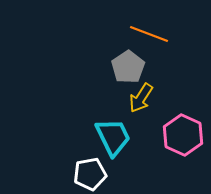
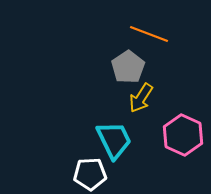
cyan trapezoid: moved 1 px right, 3 px down
white pentagon: rotated 8 degrees clockwise
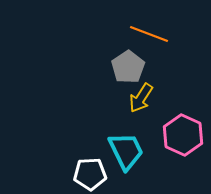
cyan trapezoid: moved 12 px right, 11 px down
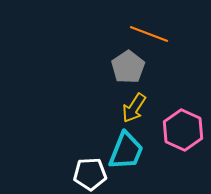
yellow arrow: moved 7 px left, 10 px down
pink hexagon: moved 5 px up
cyan trapezoid: rotated 48 degrees clockwise
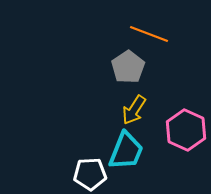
yellow arrow: moved 2 px down
pink hexagon: moved 3 px right
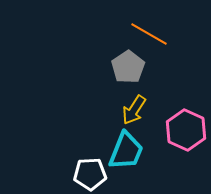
orange line: rotated 9 degrees clockwise
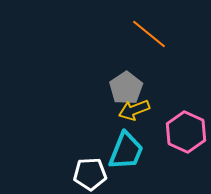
orange line: rotated 9 degrees clockwise
gray pentagon: moved 2 px left, 21 px down
yellow arrow: rotated 36 degrees clockwise
pink hexagon: moved 2 px down
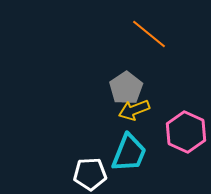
cyan trapezoid: moved 3 px right, 2 px down
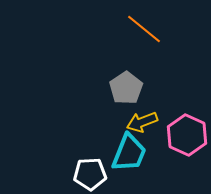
orange line: moved 5 px left, 5 px up
yellow arrow: moved 8 px right, 12 px down
pink hexagon: moved 1 px right, 3 px down
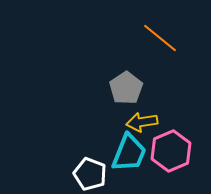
orange line: moved 16 px right, 9 px down
yellow arrow: rotated 12 degrees clockwise
pink hexagon: moved 16 px left, 16 px down; rotated 12 degrees clockwise
white pentagon: rotated 24 degrees clockwise
